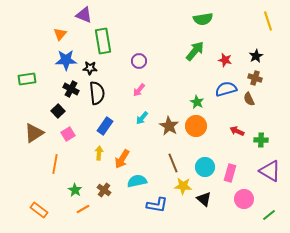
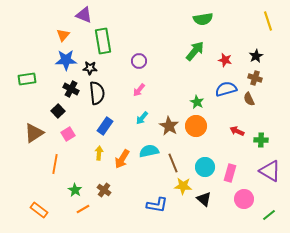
orange triangle at (60, 34): moved 3 px right, 1 px down
cyan semicircle at (137, 181): moved 12 px right, 30 px up
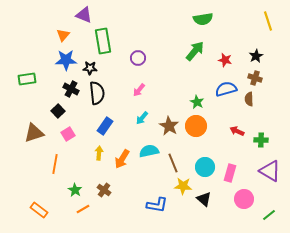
purple circle at (139, 61): moved 1 px left, 3 px up
brown semicircle at (249, 99): rotated 24 degrees clockwise
brown triangle at (34, 133): rotated 15 degrees clockwise
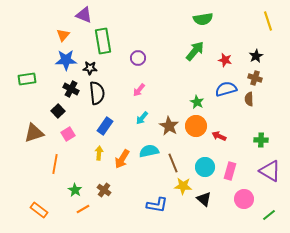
red arrow at (237, 131): moved 18 px left, 5 px down
pink rectangle at (230, 173): moved 2 px up
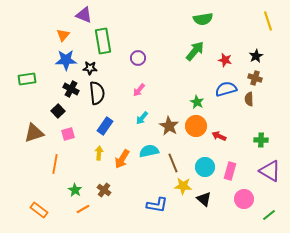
pink square at (68, 134): rotated 16 degrees clockwise
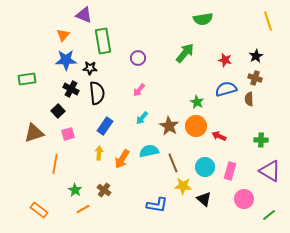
green arrow at (195, 51): moved 10 px left, 2 px down
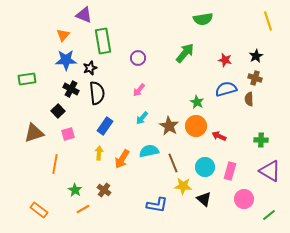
black star at (90, 68): rotated 24 degrees counterclockwise
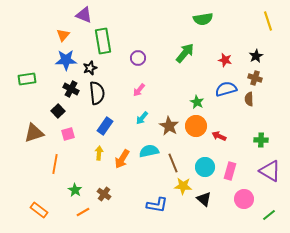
brown cross at (104, 190): moved 4 px down
orange line at (83, 209): moved 3 px down
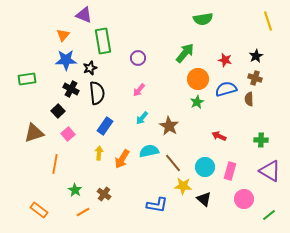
green star at (197, 102): rotated 16 degrees clockwise
orange circle at (196, 126): moved 2 px right, 47 px up
pink square at (68, 134): rotated 24 degrees counterclockwise
brown line at (173, 163): rotated 18 degrees counterclockwise
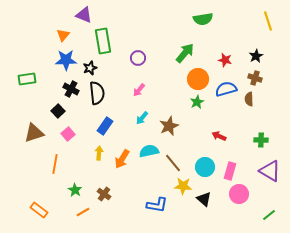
brown star at (169, 126): rotated 18 degrees clockwise
pink circle at (244, 199): moved 5 px left, 5 px up
